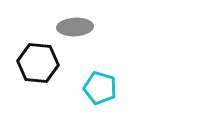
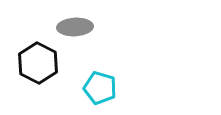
black hexagon: rotated 21 degrees clockwise
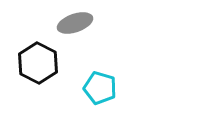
gray ellipse: moved 4 px up; rotated 16 degrees counterclockwise
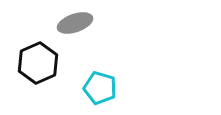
black hexagon: rotated 9 degrees clockwise
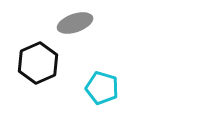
cyan pentagon: moved 2 px right
